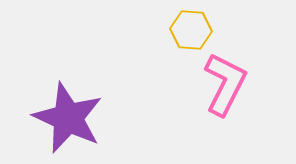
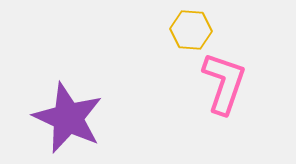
pink L-shape: moved 1 px left, 1 px up; rotated 8 degrees counterclockwise
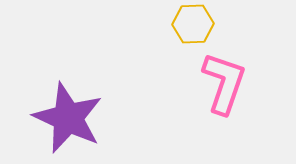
yellow hexagon: moved 2 px right, 6 px up; rotated 6 degrees counterclockwise
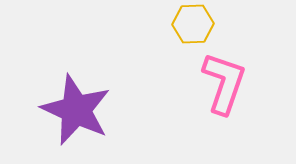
purple star: moved 8 px right, 8 px up
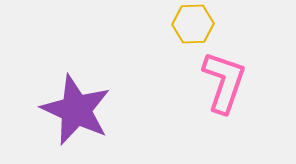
pink L-shape: moved 1 px up
